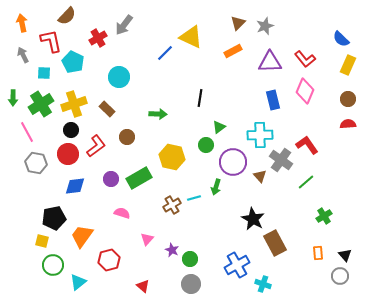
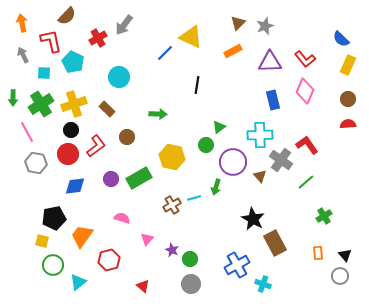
black line at (200, 98): moved 3 px left, 13 px up
pink semicircle at (122, 213): moved 5 px down
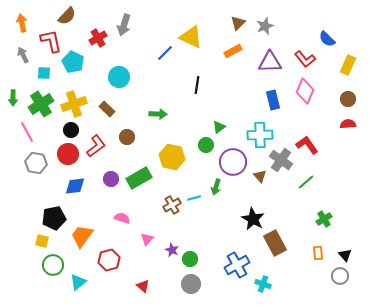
gray arrow at (124, 25): rotated 20 degrees counterclockwise
blue semicircle at (341, 39): moved 14 px left
green cross at (324, 216): moved 3 px down
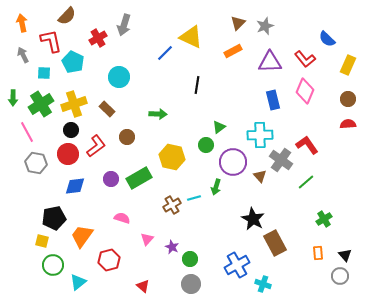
purple star at (172, 250): moved 3 px up
